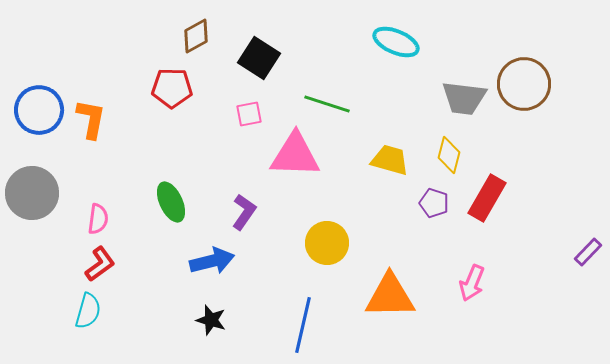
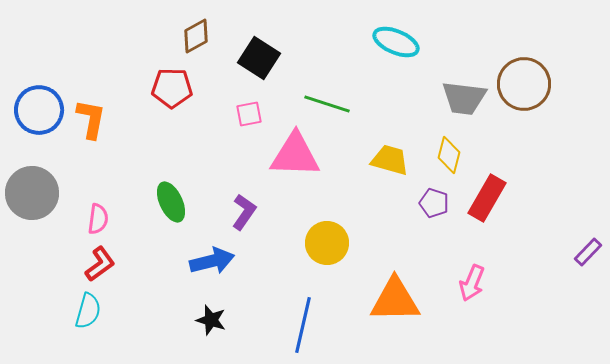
orange triangle: moved 5 px right, 4 px down
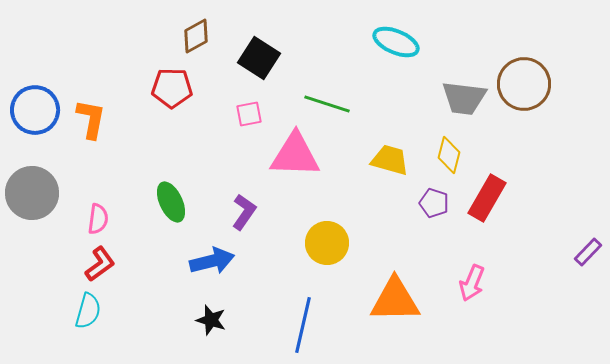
blue circle: moved 4 px left
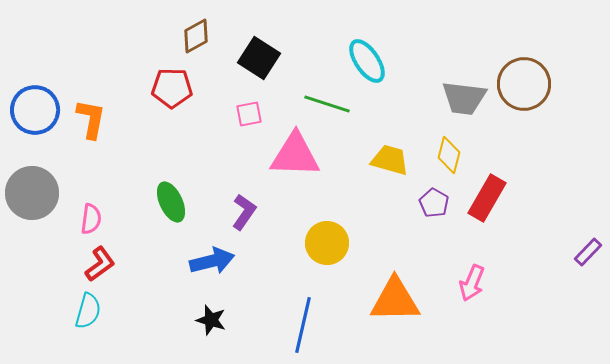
cyan ellipse: moved 29 px left, 19 px down; rotated 33 degrees clockwise
purple pentagon: rotated 12 degrees clockwise
pink semicircle: moved 7 px left
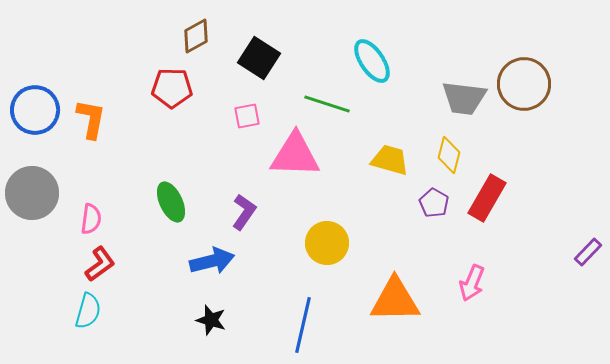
cyan ellipse: moved 5 px right
pink square: moved 2 px left, 2 px down
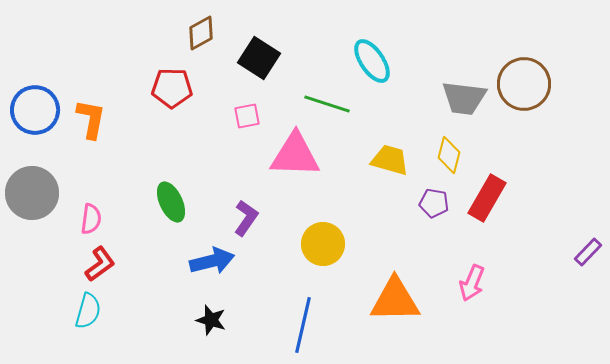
brown diamond: moved 5 px right, 3 px up
purple pentagon: rotated 20 degrees counterclockwise
purple L-shape: moved 2 px right, 6 px down
yellow circle: moved 4 px left, 1 px down
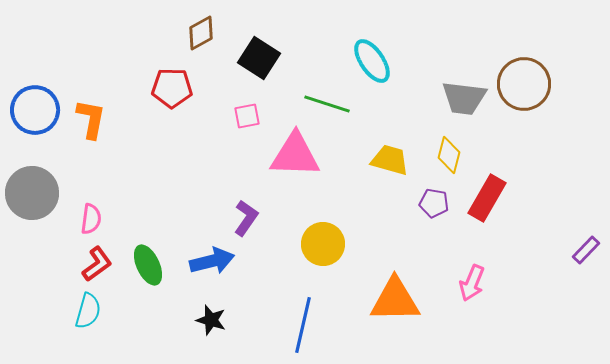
green ellipse: moved 23 px left, 63 px down
purple rectangle: moved 2 px left, 2 px up
red L-shape: moved 3 px left
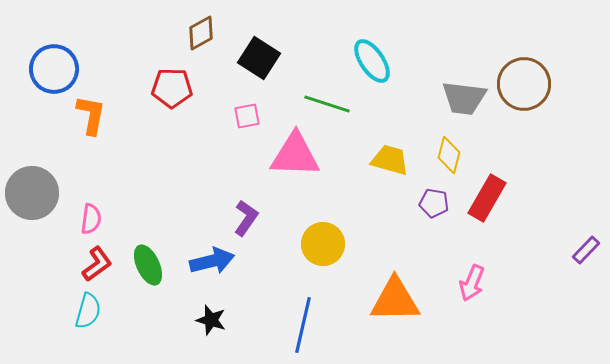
blue circle: moved 19 px right, 41 px up
orange L-shape: moved 4 px up
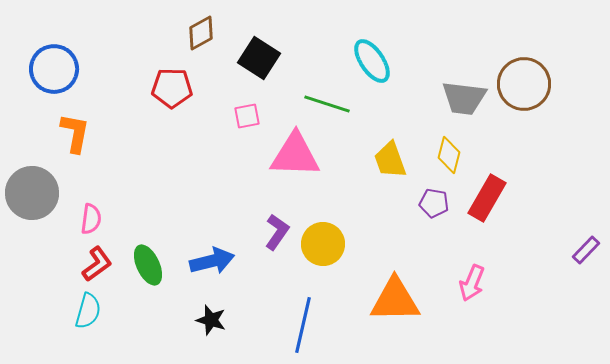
orange L-shape: moved 16 px left, 18 px down
yellow trapezoid: rotated 126 degrees counterclockwise
purple L-shape: moved 31 px right, 14 px down
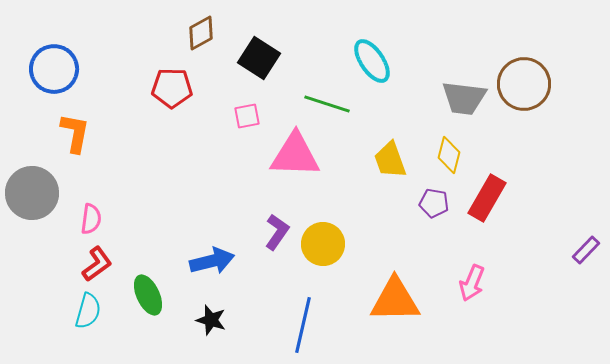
green ellipse: moved 30 px down
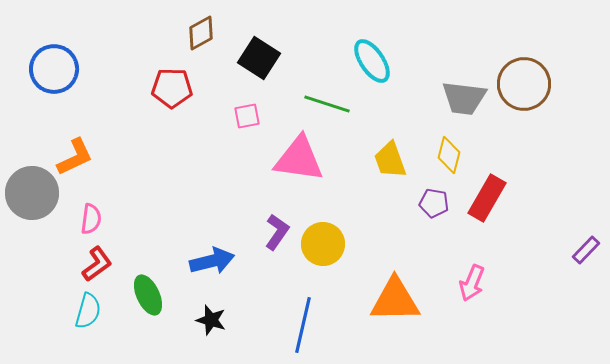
orange L-shape: moved 24 px down; rotated 54 degrees clockwise
pink triangle: moved 4 px right, 4 px down; rotated 6 degrees clockwise
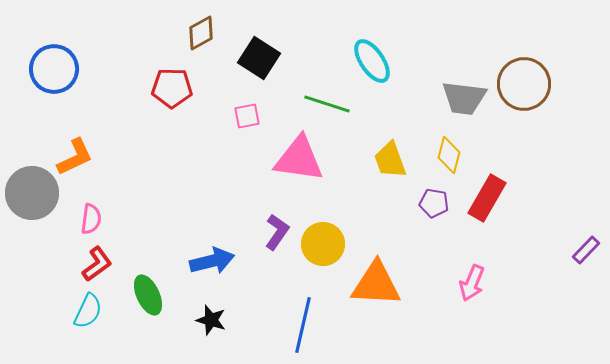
orange triangle: moved 19 px left, 16 px up; rotated 4 degrees clockwise
cyan semicircle: rotated 9 degrees clockwise
